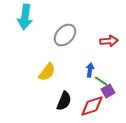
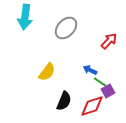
gray ellipse: moved 1 px right, 7 px up
red arrow: rotated 42 degrees counterclockwise
blue arrow: rotated 72 degrees counterclockwise
green line: moved 1 px left, 1 px down
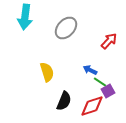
yellow semicircle: rotated 54 degrees counterclockwise
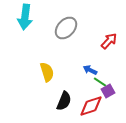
red diamond: moved 1 px left
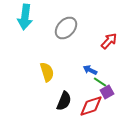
purple square: moved 1 px left, 1 px down
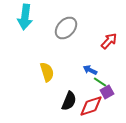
black semicircle: moved 5 px right
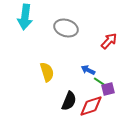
gray ellipse: rotated 65 degrees clockwise
blue arrow: moved 2 px left
purple square: moved 1 px right, 3 px up; rotated 16 degrees clockwise
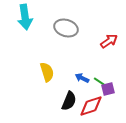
cyan arrow: rotated 15 degrees counterclockwise
red arrow: rotated 12 degrees clockwise
blue arrow: moved 6 px left, 8 px down
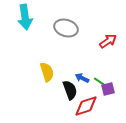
red arrow: moved 1 px left
black semicircle: moved 1 px right, 11 px up; rotated 42 degrees counterclockwise
red diamond: moved 5 px left
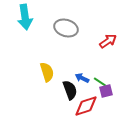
purple square: moved 2 px left, 2 px down
